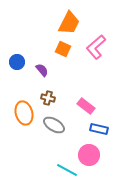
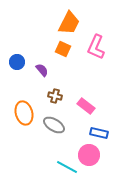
pink L-shape: rotated 25 degrees counterclockwise
brown cross: moved 7 px right, 2 px up
blue rectangle: moved 4 px down
cyan line: moved 3 px up
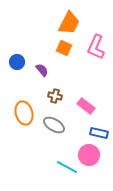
orange square: moved 1 px right, 1 px up
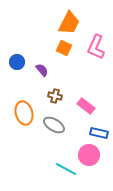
cyan line: moved 1 px left, 2 px down
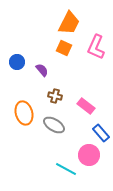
blue rectangle: moved 2 px right; rotated 36 degrees clockwise
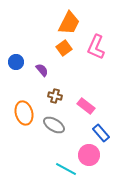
orange square: rotated 28 degrees clockwise
blue circle: moved 1 px left
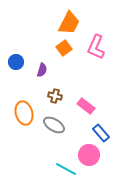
purple semicircle: rotated 56 degrees clockwise
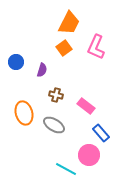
brown cross: moved 1 px right, 1 px up
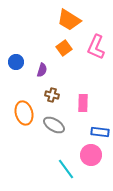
orange trapezoid: moved 3 px up; rotated 95 degrees clockwise
brown cross: moved 4 px left
pink rectangle: moved 3 px left, 3 px up; rotated 54 degrees clockwise
blue rectangle: moved 1 px left, 1 px up; rotated 42 degrees counterclockwise
pink circle: moved 2 px right
cyan line: rotated 25 degrees clockwise
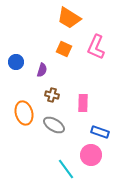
orange trapezoid: moved 2 px up
orange square: moved 1 px down; rotated 28 degrees counterclockwise
blue rectangle: rotated 12 degrees clockwise
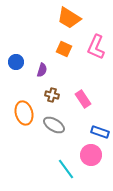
pink rectangle: moved 4 px up; rotated 36 degrees counterclockwise
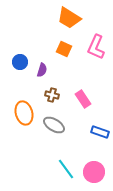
blue circle: moved 4 px right
pink circle: moved 3 px right, 17 px down
